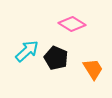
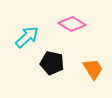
cyan arrow: moved 14 px up
black pentagon: moved 4 px left, 5 px down; rotated 10 degrees counterclockwise
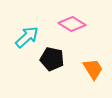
black pentagon: moved 4 px up
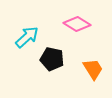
pink diamond: moved 5 px right
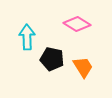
cyan arrow: rotated 50 degrees counterclockwise
orange trapezoid: moved 10 px left, 2 px up
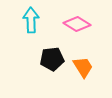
cyan arrow: moved 4 px right, 17 px up
black pentagon: rotated 20 degrees counterclockwise
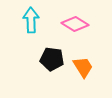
pink diamond: moved 2 px left
black pentagon: rotated 15 degrees clockwise
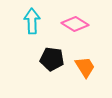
cyan arrow: moved 1 px right, 1 px down
orange trapezoid: moved 2 px right
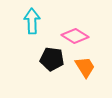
pink diamond: moved 12 px down
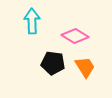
black pentagon: moved 1 px right, 4 px down
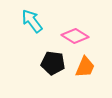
cyan arrow: rotated 35 degrees counterclockwise
orange trapezoid: rotated 55 degrees clockwise
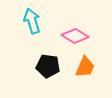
cyan arrow: rotated 20 degrees clockwise
black pentagon: moved 5 px left, 3 px down
